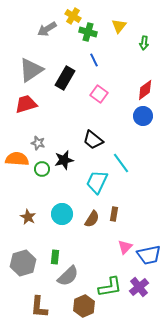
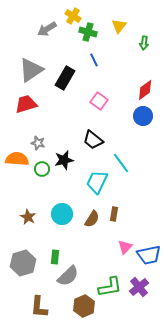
pink square: moved 7 px down
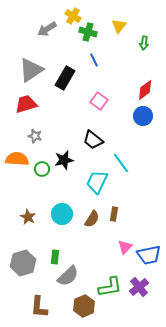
gray star: moved 3 px left, 7 px up
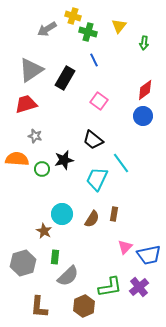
yellow cross: rotated 14 degrees counterclockwise
cyan trapezoid: moved 3 px up
brown star: moved 16 px right, 14 px down
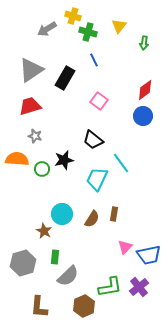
red trapezoid: moved 4 px right, 2 px down
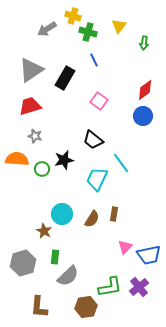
brown hexagon: moved 2 px right, 1 px down; rotated 15 degrees clockwise
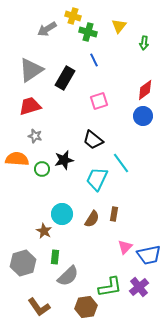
pink square: rotated 36 degrees clockwise
brown L-shape: rotated 40 degrees counterclockwise
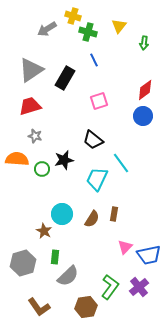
green L-shape: rotated 45 degrees counterclockwise
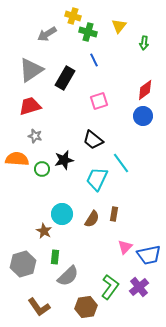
gray arrow: moved 5 px down
gray hexagon: moved 1 px down
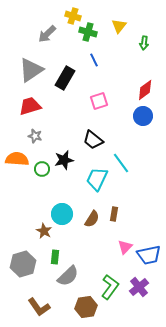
gray arrow: rotated 12 degrees counterclockwise
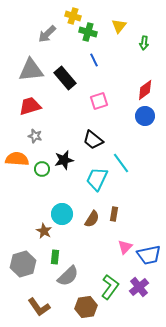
gray triangle: rotated 28 degrees clockwise
black rectangle: rotated 70 degrees counterclockwise
blue circle: moved 2 px right
